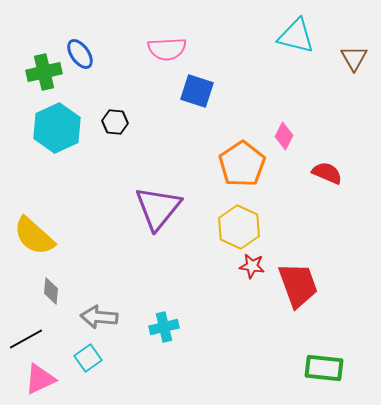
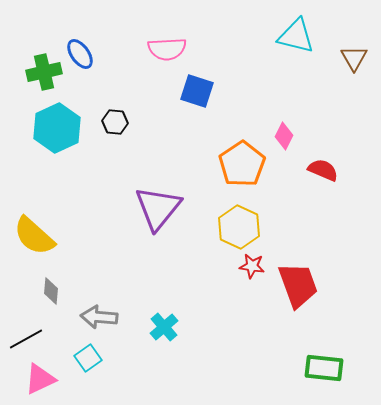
red semicircle: moved 4 px left, 3 px up
cyan cross: rotated 28 degrees counterclockwise
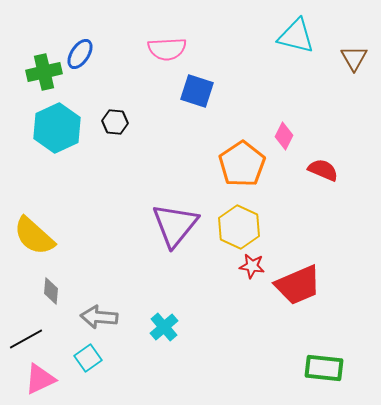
blue ellipse: rotated 68 degrees clockwise
purple triangle: moved 17 px right, 17 px down
red trapezoid: rotated 87 degrees clockwise
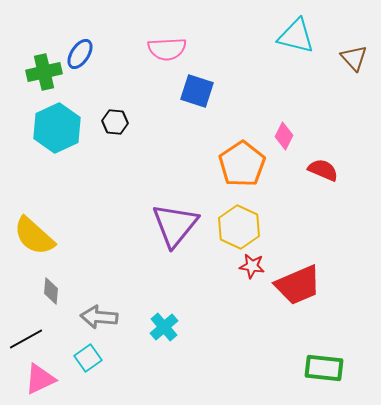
brown triangle: rotated 12 degrees counterclockwise
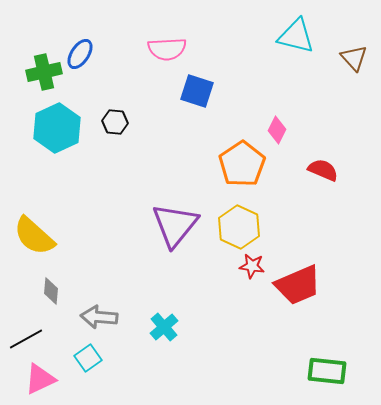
pink diamond: moved 7 px left, 6 px up
green rectangle: moved 3 px right, 3 px down
